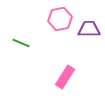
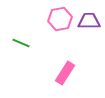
purple trapezoid: moved 8 px up
pink rectangle: moved 4 px up
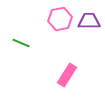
pink rectangle: moved 2 px right, 2 px down
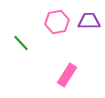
pink hexagon: moved 3 px left, 3 px down
green line: rotated 24 degrees clockwise
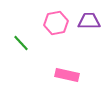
pink hexagon: moved 1 px left, 1 px down
pink rectangle: rotated 70 degrees clockwise
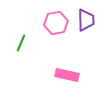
purple trapezoid: moved 3 px left, 1 px up; rotated 90 degrees clockwise
green line: rotated 66 degrees clockwise
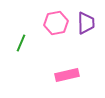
purple trapezoid: moved 3 px down
pink rectangle: rotated 25 degrees counterclockwise
